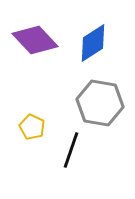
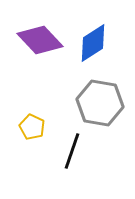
purple diamond: moved 5 px right
black line: moved 1 px right, 1 px down
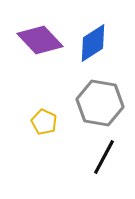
yellow pentagon: moved 12 px right, 5 px up
black line: moved 32 px right, 6 px down; rotated 9 degrees clockwise
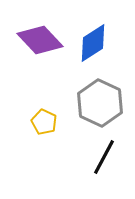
gray hexagon: rotated 15 degrees clockwise
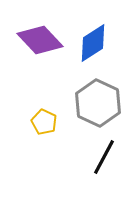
gray hexagon: moved 2 px left
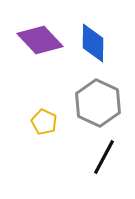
blue diamond: rotated 57 degrees counterclockwise
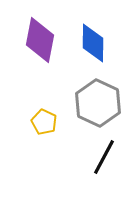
purple diamond: rotated 54 degrees clockwise
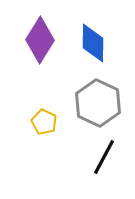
purple diamond: rotated 21 degrees clockwise
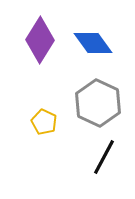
blue diamond: rotated 36 degrees counterclockwise
